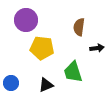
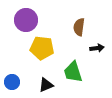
blue circle: moved 1 px right, 1 px up
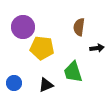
purple circle: moved 3 px left, 7 px down
blue circle: moved 2 px right, 1 px down
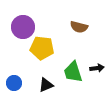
brown semicircle: rotated 84 degrees counterclockwise
black arrow: moved 20 px down
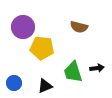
black triangle: moved 1 px left, 1 px down
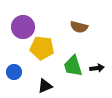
green trapezoid: moved 6 px up
blue circle: moved 11 px up
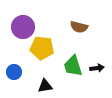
black triangle: rotated 14 degrees clockwise
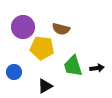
brown semicircle: moved 18 px left, 2 px down
black triangle: rotated 21 degrees counterclockwise
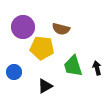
black arrow: rotated 96 degrees counterclockwise
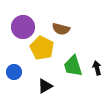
yellow pentagon: rotated 20 degrees clockwise
